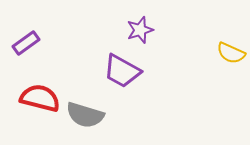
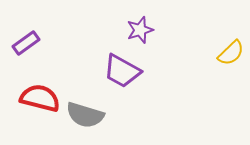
yellow semicircle: rotated 68 degrees counterclockwise
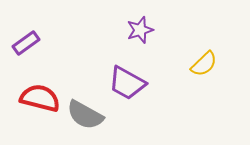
yellow semicircle: moved 27 px left, 11 px down
purple trapezoid: moved 5 px right, 12 px down
gray semicircle: rotated 12 degrees clockwise
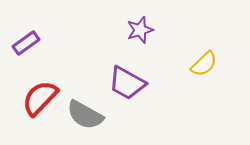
red semicircle: rotated 60 degrees counterclockwise
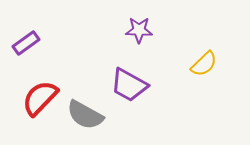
purple star: moved 1 px left; rotated 20 degrees clockwise
purple trapezoid: moved 2 px right, 2 px down
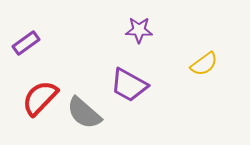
yellow semicircle: rotated 8 degrees clockwise
gray semicircle: moved 1 px left, 2 px up; rotated 12 degrees clockwise
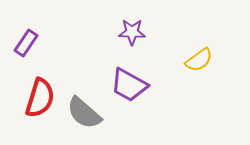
purple star: moved 7 px left, 2 px down
purple rectangle: rotated 20 degrees counterclockwise
yellow semicircle: moved 5 px left, 4 px up
red semicircle: rotated 153 degrees clockwise
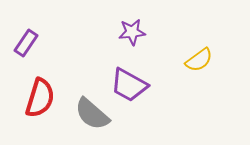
purple star: rotated 8 degrees counterclockwise
gray semicircle: moved 8 px right, 1 px down
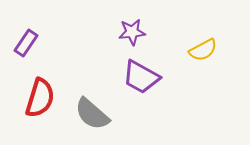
yellow semicircle: moved 4 px right, 10 px up; rotated 8 degrees clockwise
purple trapezoid: moved 12 px right, 8 px up
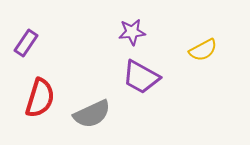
gray semicircle: rotated 66 degrees counterclockwise
